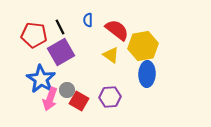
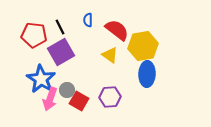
yellow triangle: moved 1 px left
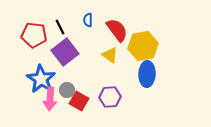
red semicircle: rotated 15 degrees clockwise
purple square: moved 4 px right; rotated 8 degrees counterclockwise
pink arrow: rotated 15 degrees counterclockwise
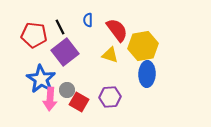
yellow triangle: rotated 18 degrees counterclockwise
red square: moved 1 px down
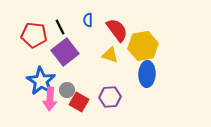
blue star: moved 2 px down
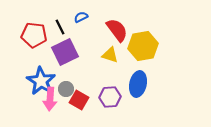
blue semicircle: moved 7 px left, 3 px up; rotated 64 degrees clockwise
purple square: rotated 12 degrees clockwise
blue ellipse: moved 9 px left, 10 px down; rotated 10 degrees clockwise
gray circle: moved 1 px left, 1 px up
red square: moved 2 px up
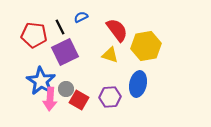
yellow hexagon: moved 3 px right
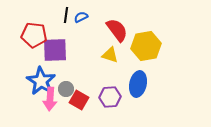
black line: moved 6 px right, 12 px up; rotated 35 degrees clockwise
purple square: moved 10 px left, 2 px up; rotated 24 degrees clockwise
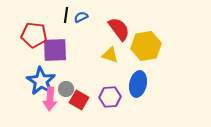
red semicircle: moved 2 px right, 1 px up
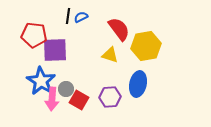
black line: moved 2 px right, 1 px down
pink arrow: moved 2 px right
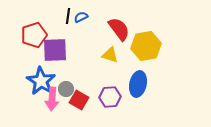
red pentagon: rotated 25 degrees counterclockwise
